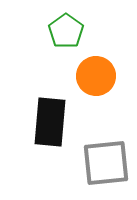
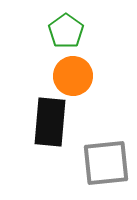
orange circle: moved 23 px left
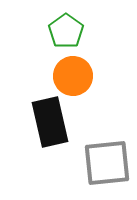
black rectangle: rotated 18 degrees counterclockwise
gray square: moved 1 px right
